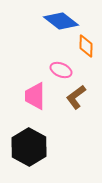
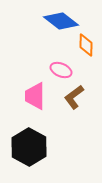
orange diamond: moved 1 px up
brown L-shape: moved 2 px left
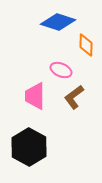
blue diamond: moved 3 px left, 1 px down; rotated 20 degrees counterclockwise
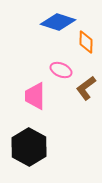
orange diamond: moved 3 px up
brown L-shape: moved 12 px right, 9 px up
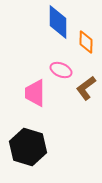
blue diamond: rotated 72 degrees clockwise
pink trapezoid: moved 3 px up
black hexagon: moved 1 px left; rotated 12 degrees counterclockwise
